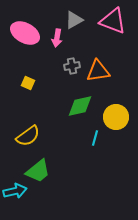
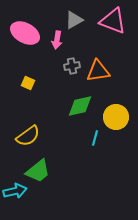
pink arrow: moved 2 px down
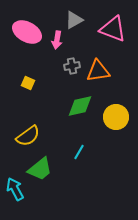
pink triangle: moved 8 px down
pink ellipse: moved 2 px right, 1 px up
cyan line: moved 16 px left, 14 px down; rotated 14 degrees clockwise
green trapezoid: moved 2 px right, 2 px up
cyan arrow: moved 2 px up; rotated 105 degrees counterclockwise
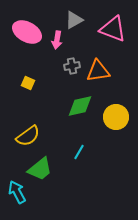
cyan arrow: moved 2 px right, 3 px down
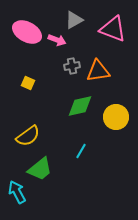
pink arrow: rotated 78 degrees counterclockwise
cyan line: moved 2 px right, 1 px up
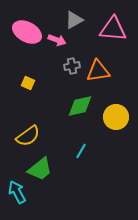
pink triangle: rotated 16 degrees counterclockwise
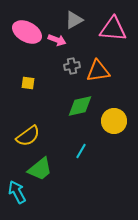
yellow square: rotated 16 degrees counterclockwise
yellow circle: moved 2 px left, 4 px down
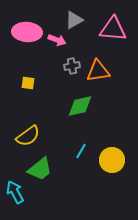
pink ellipse: rotated 24 degrees counterclockwise
yellow circle: moved 2 px left, 39 px down
cyan arrow: moved 2 px left
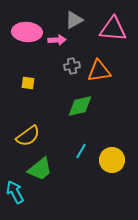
pink arrow: rotated 24 degrees counterclockwise
orange triangle: moved 1 px right
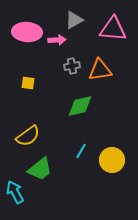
orange triangle: moved 1 px right, 1 px up
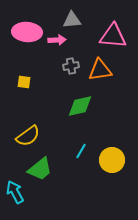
gray triangle: moved 2 px left; rotated 24 degrees clockwise
pink triangle: moved 7 px down
gray cross: moved 1 px left
yellow square: moved 4 px left, 1 px up
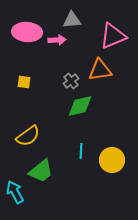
pink triangle: rotated 28 degrees counterclockwise
gray cross: moved 15 px down; rotated 28 degrees counterclockwise
cyan line: rotated 28 degrees counterclockwise
green trapezoid: moved 1 px right, 2 px down
